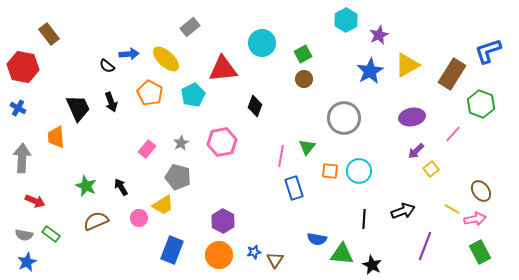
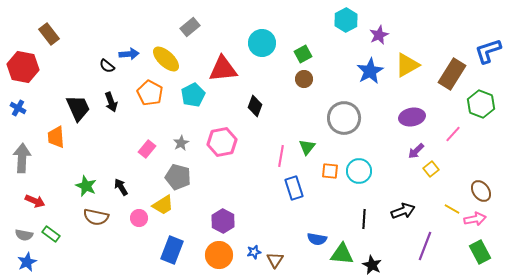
brown semicircle at (96, 221): moved 4 px up; rotated 145 degrees counterclockwise
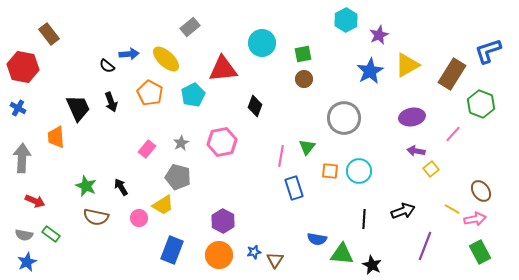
green square at (303, 54): rotated 18 degrees clockwise
purple arrow at (416, 151): rotated 54 degrees clockwise
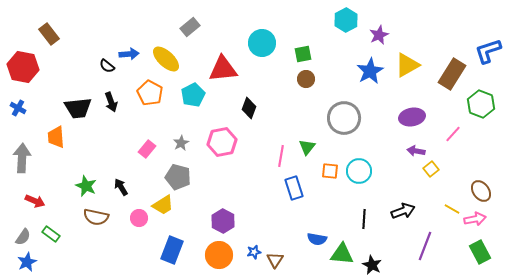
brown circle at (304, 79): moved 2 px right
black diamond at (255, 106): moved 6 px left, 2 px down
black trapezoid at (78, 108): rotated 108 degrees clockwise
gray semicircle at (24, 235): moved 1 px left, 2 px down; rotated 66 degrees counterclockwise
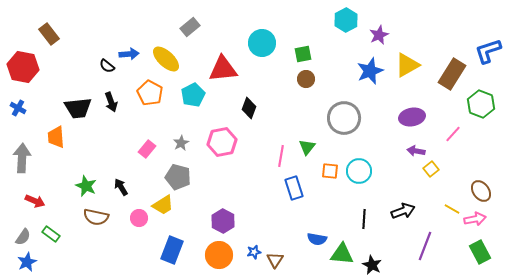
blue star at (370, 71): rotated 8 degrees clockwise
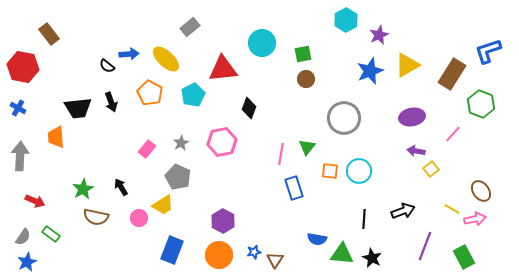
pink line at (281, 156): moved 2 px up
gray arrow at (22, 158): moved 2 px left, 2 px up
gray pentagon at (178, 177): rotated 10 degrees clockwise
green star at (86, 186): moved 3 px left, 3 px down; rotated 20 degrees clockwise
green rectangle at (480, 252): moved 16 px left, 5 px down
black star at (372, 265): moved 7 px up
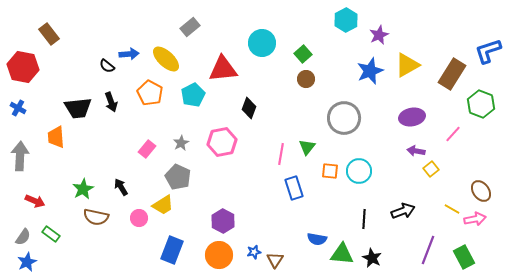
green square at (303, 54): rotated 30 degrees counterclockwise
purple line at (425, 246): moved 3 px right, 4 px down
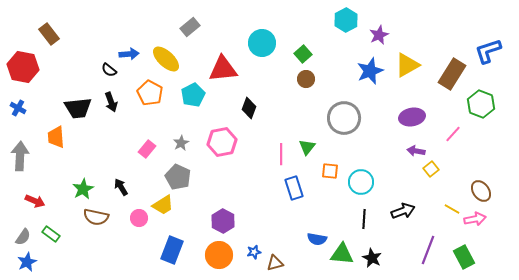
black semicircle at (107, 66): moved 2 px right, 4 px down
pink line at (281, 154): rotated 10 degrees counterclockwise
cyan circle at (359, 171): moved 2 px right, 11 px down
brown triangle at (275, 260): moved 3 px down; rotated 42 degrees clockwise
